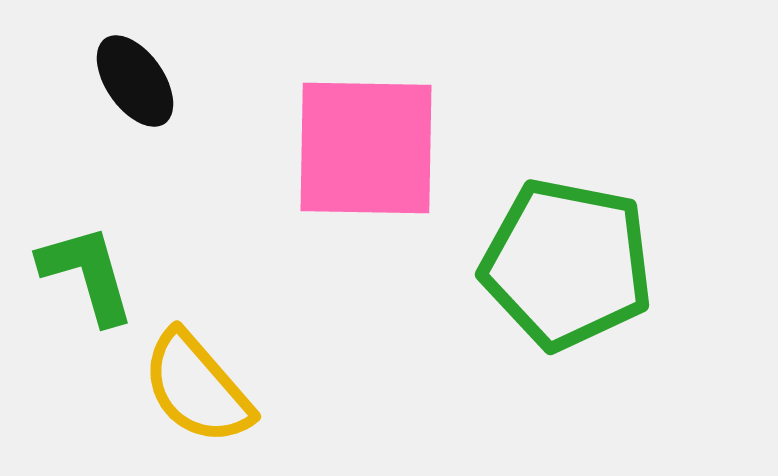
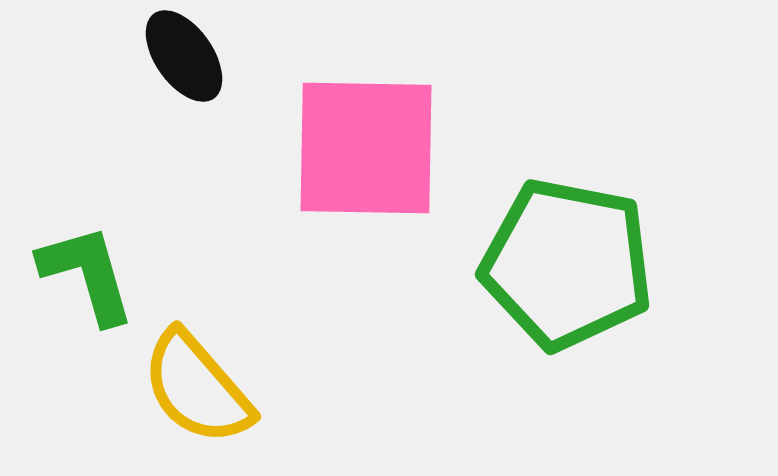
black ellipse: moved 49 px right, 25 px up
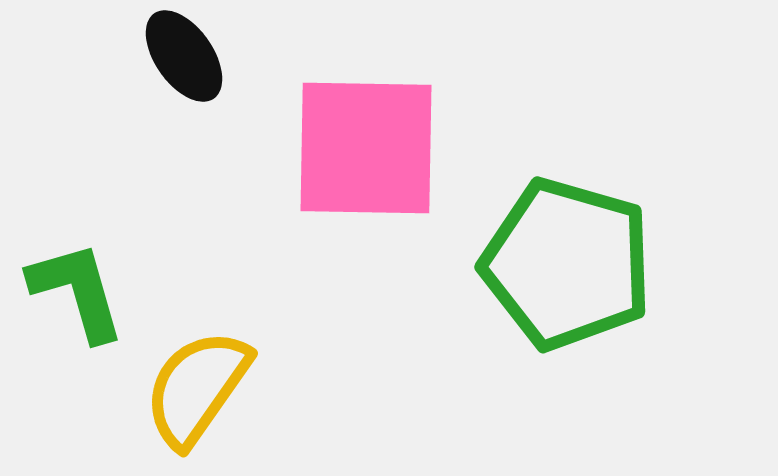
green pentagon: rotated 5 degrees clockwise
green L-shape: moved 10 px left, 17 px down
yellow semicircle: rotated 76 degrees clockwise
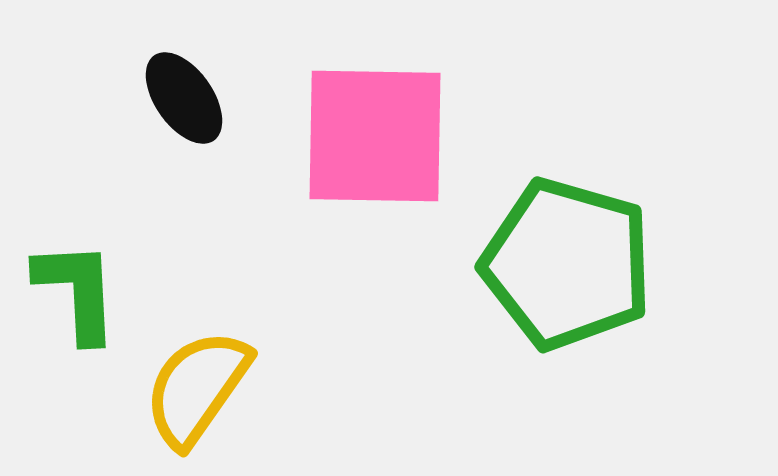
black ellipse: moved 42 px down
pink square: moved 9 px right, 12 px up
green L-shape: rotated 13 degrees clockwise
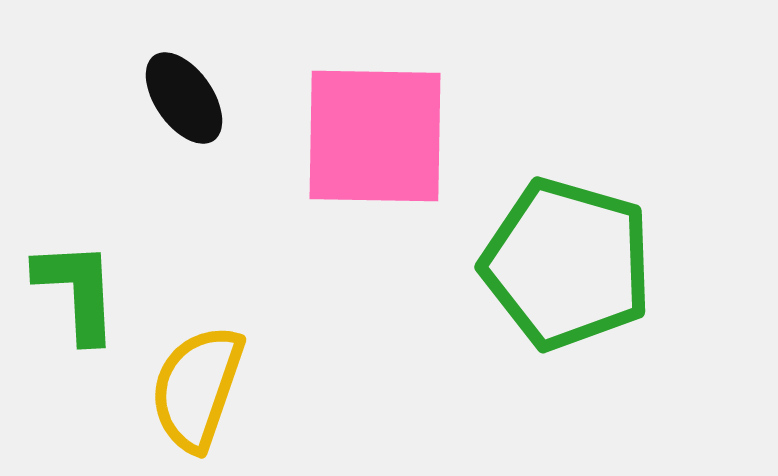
yellow semicircle: rotated 16 degrees counterclockwise
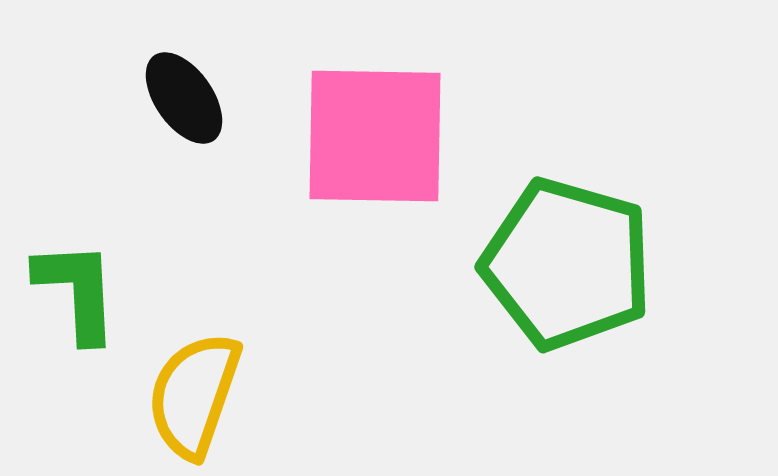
yellow semicircle: moved 3 px left, 7 px down
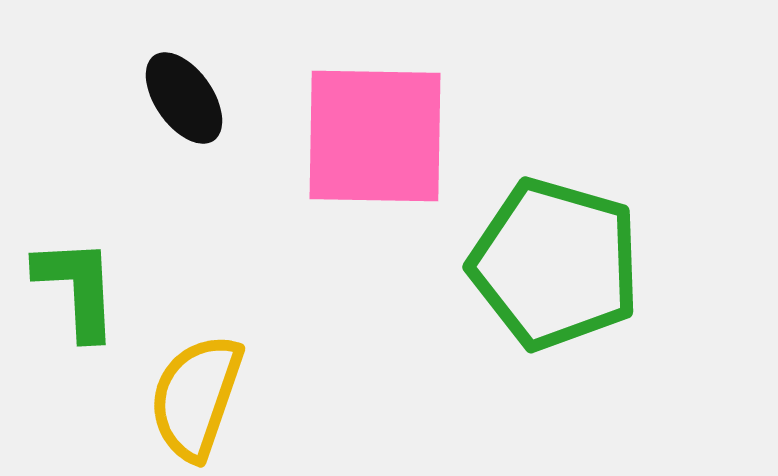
green pentagon: moved 12 px left
green L-shape: moved 3 px up
yellow semicircle: moved 2 px right, 2 px down
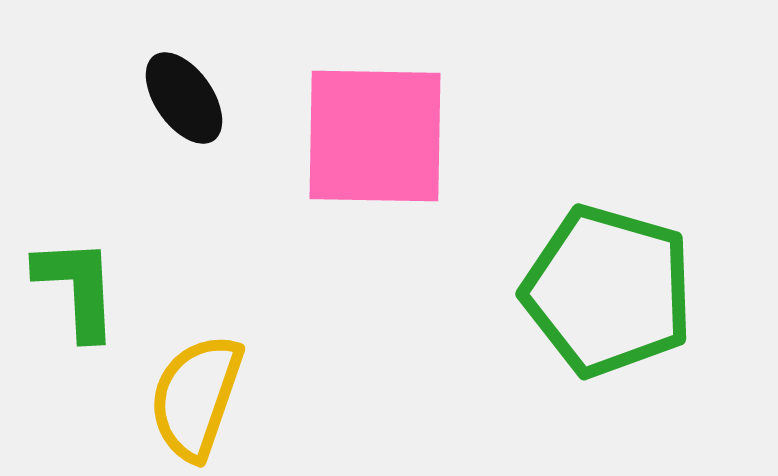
green pentagon: moved 53 px right, 27 px down
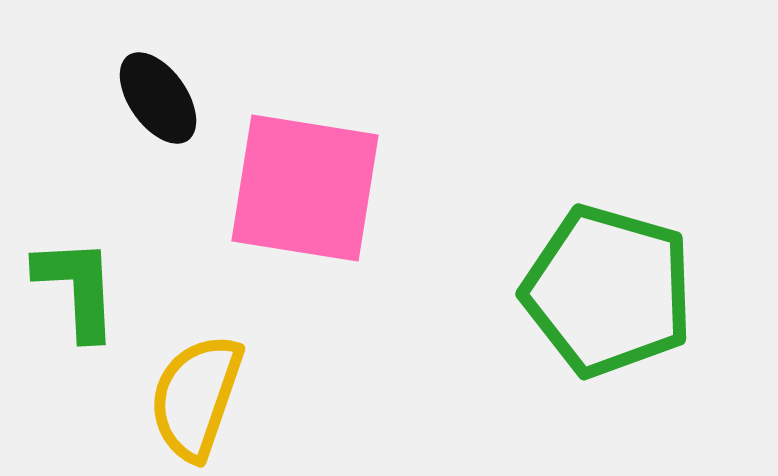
black ellipse: moved 26 px left
pink square: moved 70 px left, 52 px down; rotated 8 degrees clockwise
